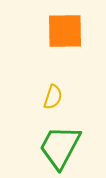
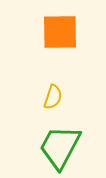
orange square: moved 5 px left, 1 px down
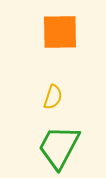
green trapezoid: moved 1 px left
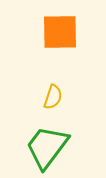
green trapezoid: moved 12 px left; rotated 9 degrees clockwise
